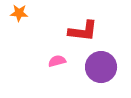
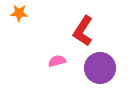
red L-shape: rotated 116 degrees clockwise
purple circle: moved 1 px left, 1 px down
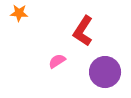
pink semicircle: rotated 18 degrees counterclockwise
purple circle: moved 5 px right, 4 px down
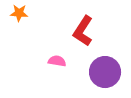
pink semicircle: rotated 42 degrees clockwise
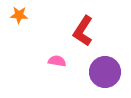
orange star: moved 2 px down
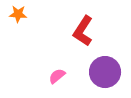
orange star: moved 1 px left, 1 px up
pink semicircle: moved 15 px down; rotated 48 degrees counterclockwise
